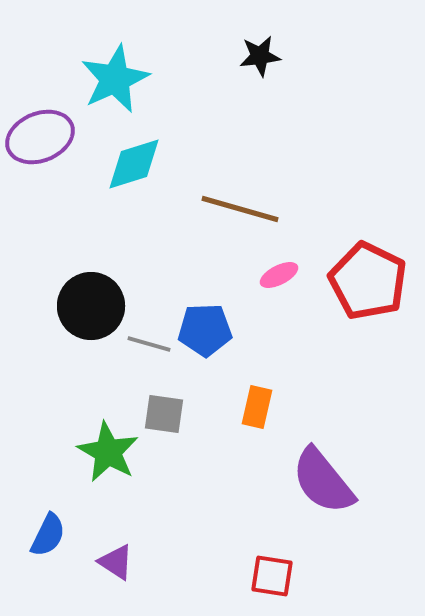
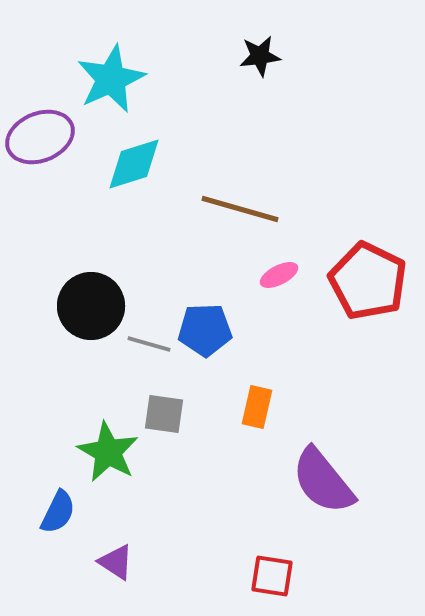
cyan star: moved 4 px left
blue semicircle: moved 10 px right, 23 px up
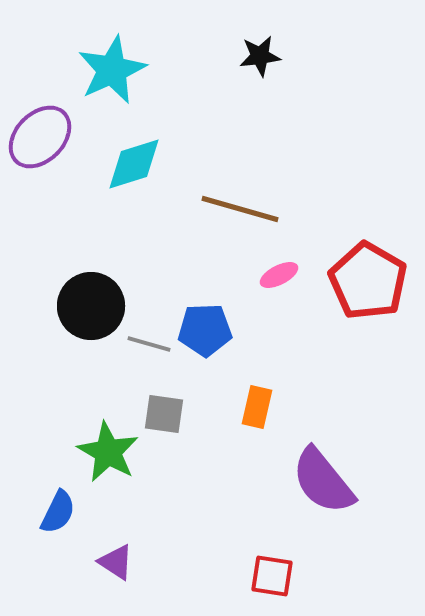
cyan star: moved 1 px right, 9 px up
purple ellipse: rotated 24 degrees counterclockwise
red pentagon: rotated 4 degrees clockwise
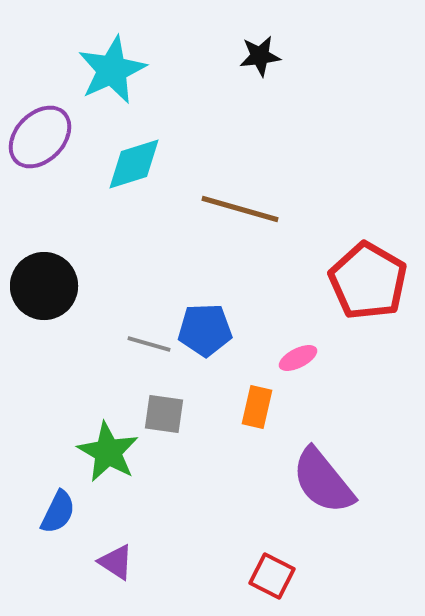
pink ellipse: moved 19 px right, 83 px down
black circle: moved 47 px left, 20 px up
red square: rotated 18 degrees clockwise
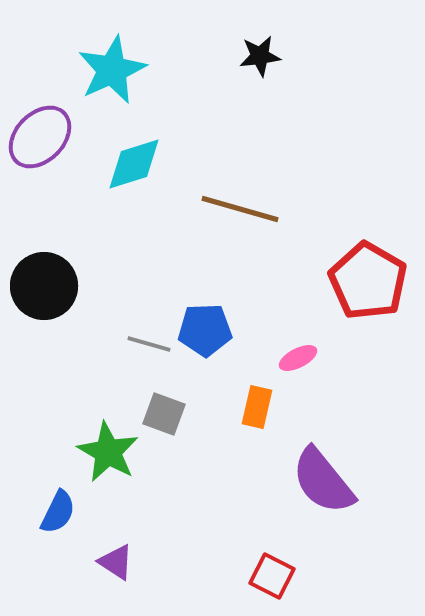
gray square: rotated 12 degrees clockwise
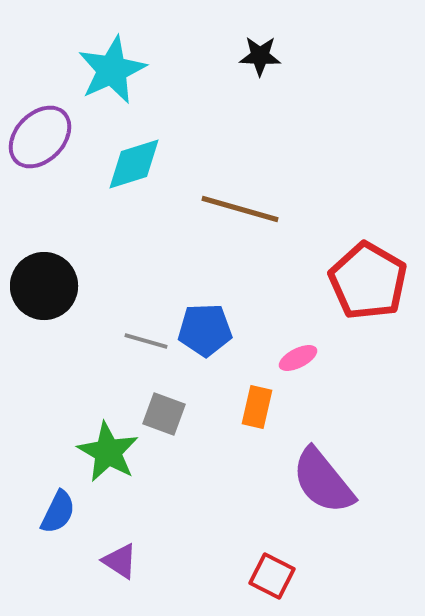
black star: rotated 9 degrees clockwise
gray line: moved 3 px left, 3 px up
purple triangle: moved 4 px right, 1 px up
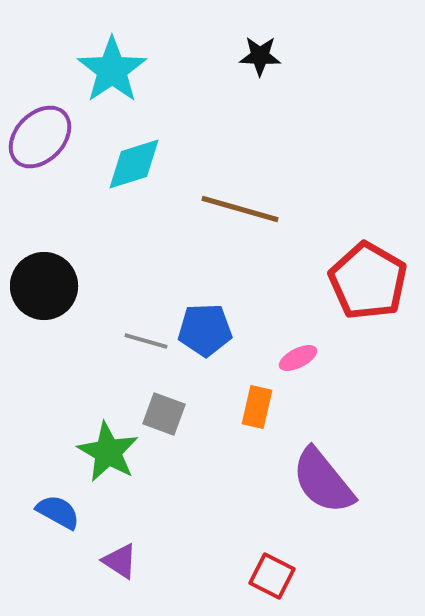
cyan star: rotated 10 degrees counterclockwise
blue semicircle: rotated 87 degrees counterclockwise
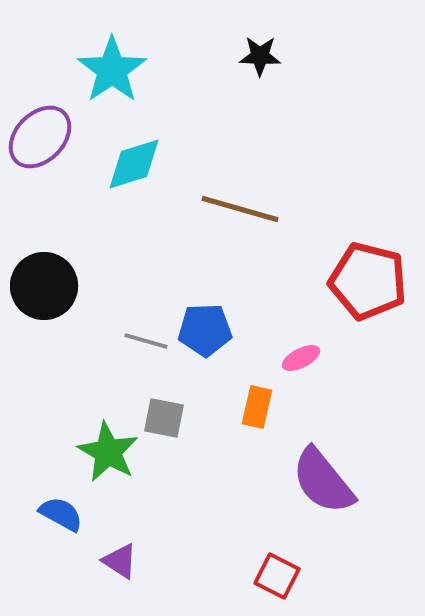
red pentagon: rotated 16 degrees counterclockwise
pink ellipse: moved 3 px right
gray square: moved 4 px down; rotated 9 degrees counterclockwise
blue semicircle: moved 3 px right, 2 px down
red square: moved 5 px right
